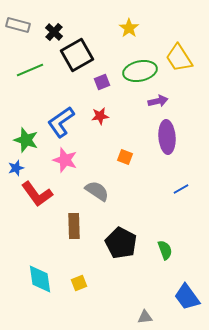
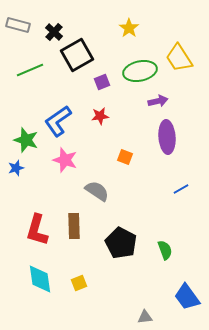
blue L-shape: moved 3 px left, 1 px up
red L-shape: moved 36 px down; rotated 52 degrees clockwise
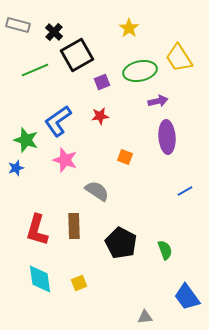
green line: moved 5 px right
blue line: moved 4 px right, 2 px down
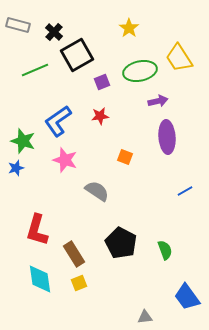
green star: moved 3 px left, 1 px down
brown rectangle: moved 28 px down; rotated 30 degrees counterclockwise
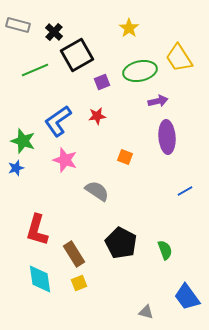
red star: moved 3 px left
gray triangle: moved 1 px right, 5 px up; rotated 21 degrees clockwise
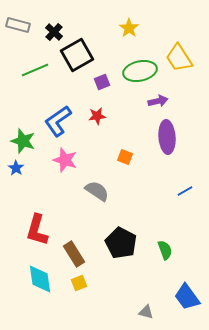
blue star: rotated 21 degrees counterclockwise
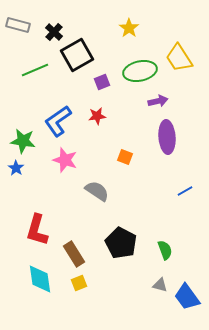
green star: rotated 10 degrees counterclockwise
gray triangle: moved 14 px right, 27 px up
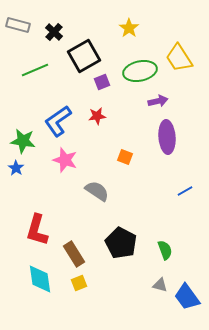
black square: moved 7 px right, 1 px down
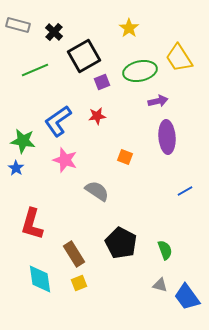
red L-shape: moved 5 px left, 6 px up
